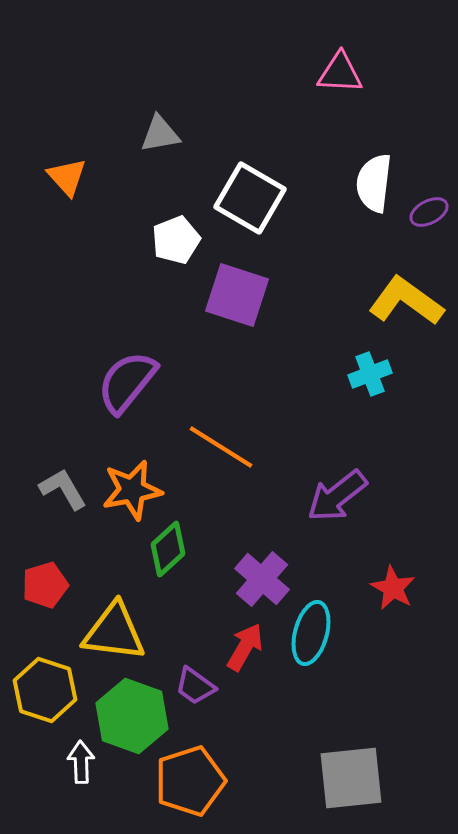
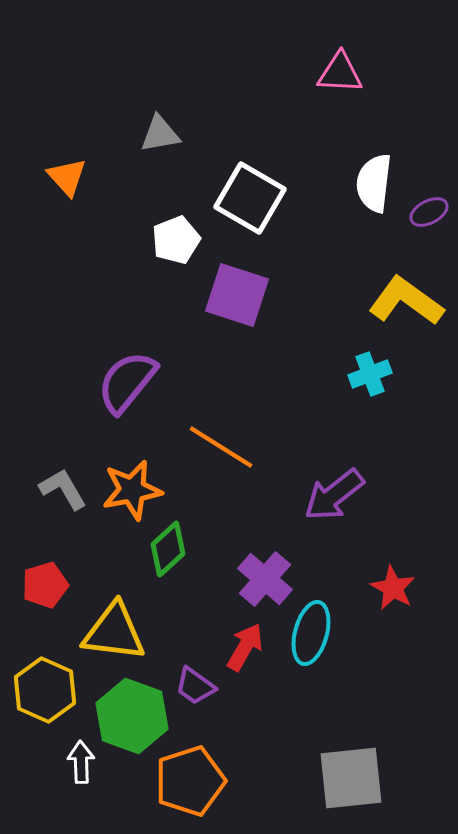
purple arrow: moved 3 px left, 1 px up
purple cross: moved 3 px right
yellow hexagon: rotated 6 degrees clockwise
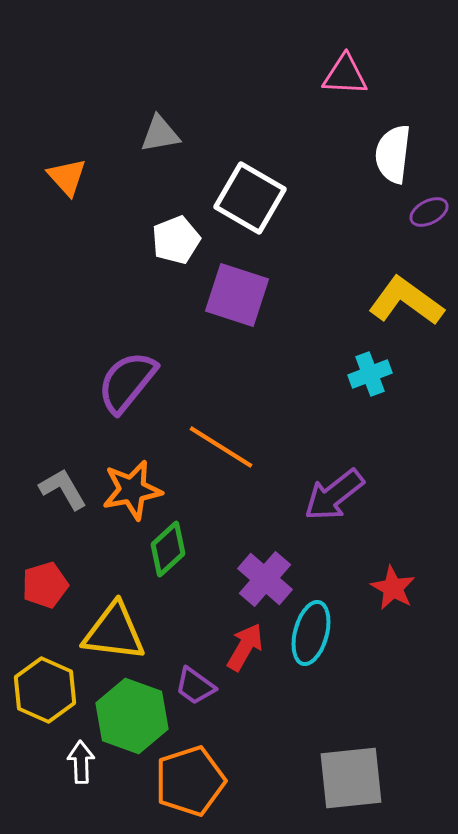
pink triangle: moved 5 px right, 2 px down
white semicircle: moved 19 px right, 29 px up
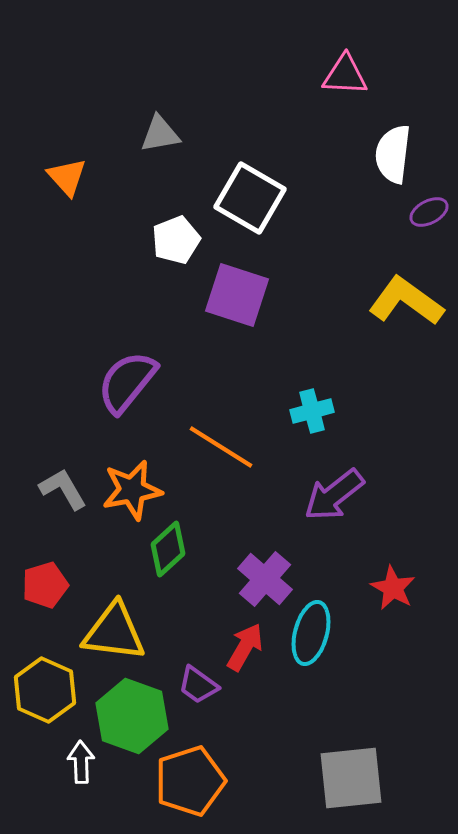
cyan cross: moved 58 px left, 37 px down; rotated 6 degrees clockwise
purple trapezoid: moved 3 px right, 1 px up
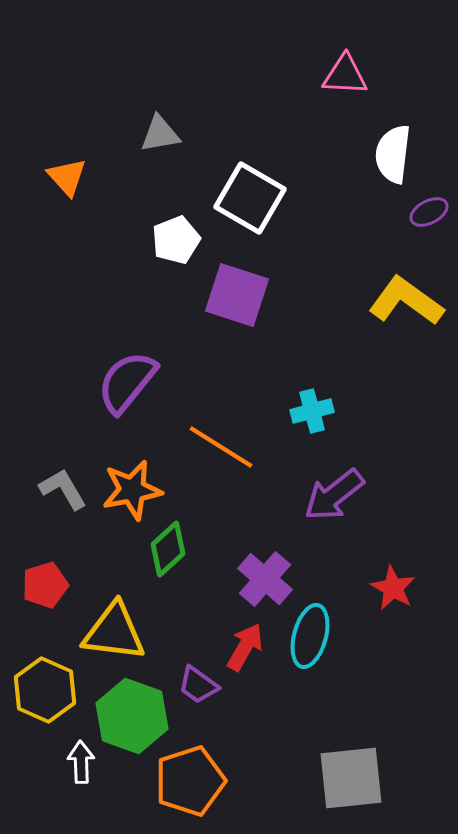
cyan ellipse: moved 1 px left, 3 px down
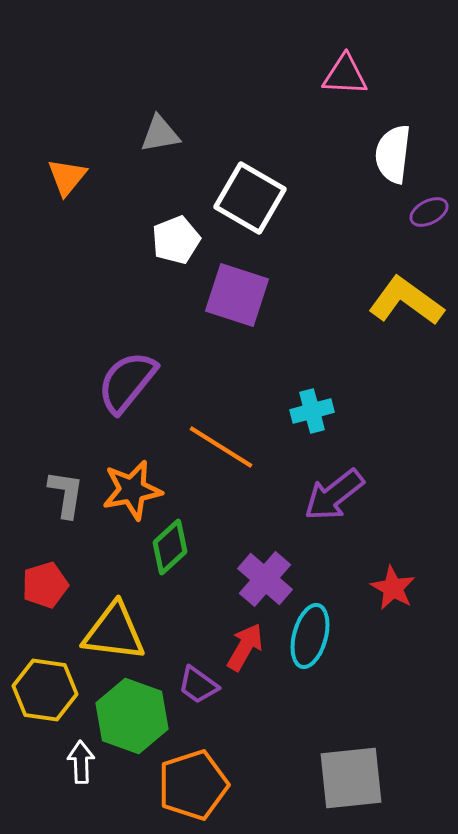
orange triangle: rotated 21 degrees clockwise
gray L-shape: moved 3 px right, 5 px down; rotated 39 degrees clockwise
green diamond: moved 2 px right, 2 px up
yellow hexagon: rotated 16 degrees counterclockwise
orange pentagon: moved 3 px right, 4 px down
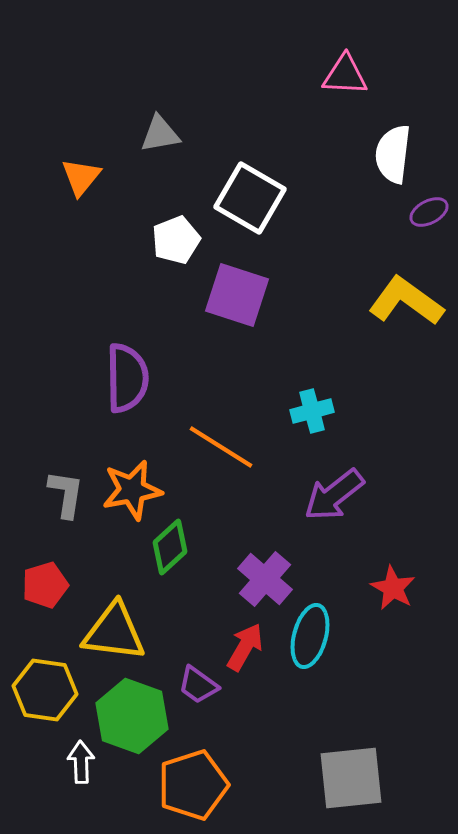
orange triangle: moved 14 px right
purple semicircle: moved 4 px up; rotated 140 degrees clockwise
